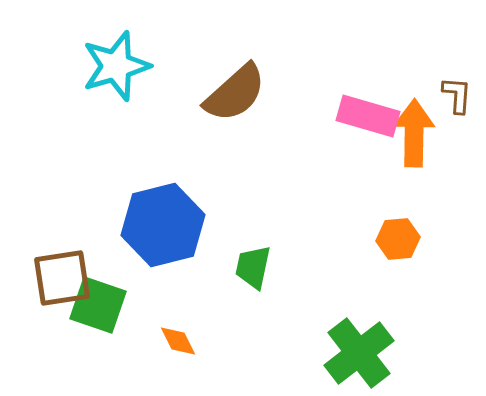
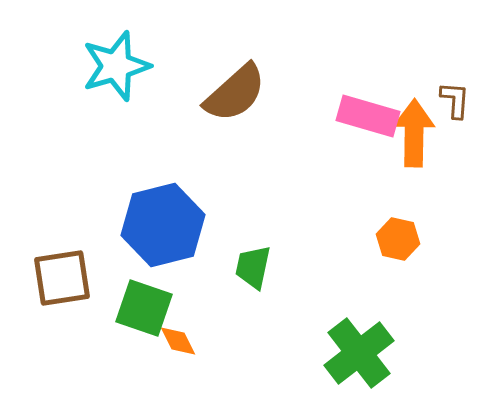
brown L-shape: moved 2 px left, 5 px down
orange hexagon: rotated 18 degrees clockwise
green square: moved 46 px right, 3 px down
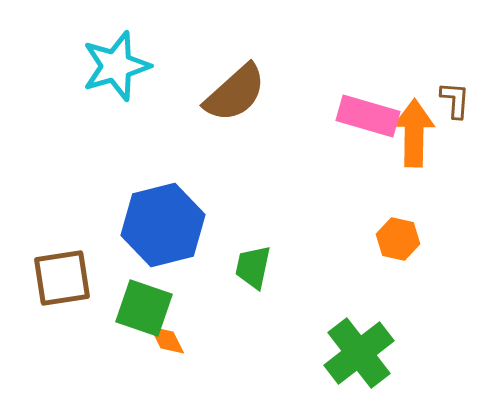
orange diamond: moved 11 px left, 1 px up
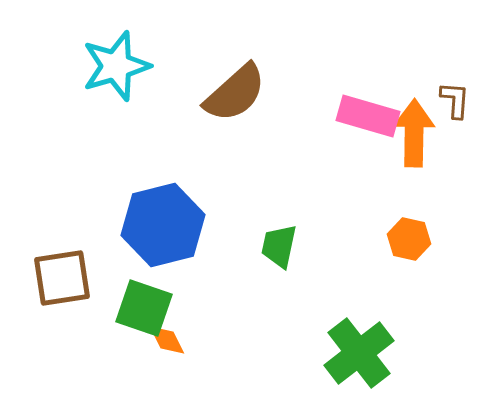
orange hexagon: moved 11 px right
green trapezoid: moved 26 px right, 21 px up
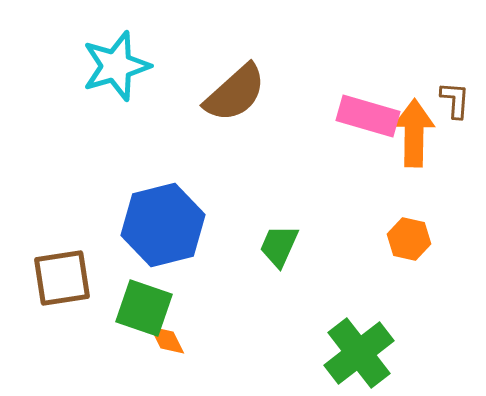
green trapezoid: rotated 12 degrees clockwise
